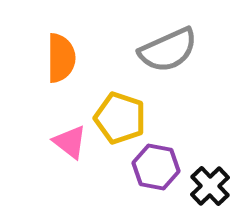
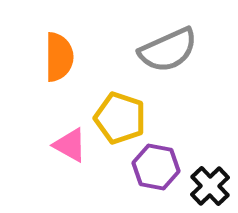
orange semicircle: moved 2 px left, 1 px up
pink triangle: moved 3 px down; rotated 9 degrees counterclockwise
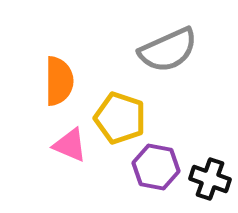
orange semicircle: moved 24 px down
pink triangle: rotated 6 degrees counterclockwise
black cross: moved 7 px up; rotated 27 degrees counterclockwise
